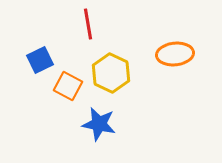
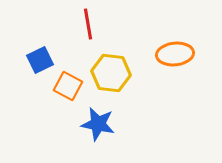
yellow hexagon: rotated 18 degrees counterclockwise
blue star: moved 1 px left
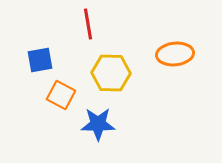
blue square: rotated 16 degrees clockwise
yellow hexagon: rotated 6 degrees counterclockwise
orange square: moved 7 px left, 9 px down
blue star: rotated 12 degrees counterclockwise
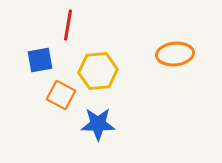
red line: moved 20 px left, 1 px down; rotated 20 degrees clockwise
yellow hexagon: moved 13 px left, 2 px up; rotated 6 degrees counterclockwise
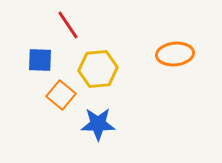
red line: rotated 44 degrees counterclockwise
blue square: rotated 12 degrees clockwise
yellow hexagon: moved 2 px up
orange square: rotated 12 degrees clockwise
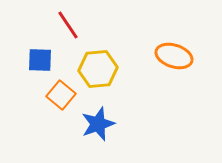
orange ellipse: moved 1 px left, 2 px down; rotated 24 degrees clockwise
blue star: rotated 20 degrees counterclockwise
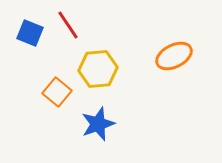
orange ellipse: rotated 45 degrees counterclockwise
blue square: moved 10 px left, 27 px up; rotated 20 degrees clockwise
orange square: moved 4 px left, 3 px up
